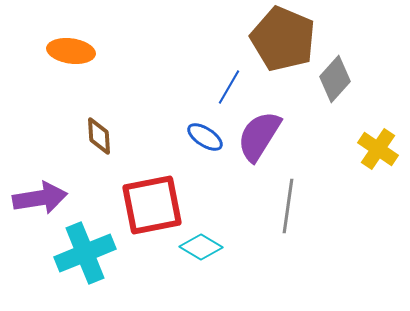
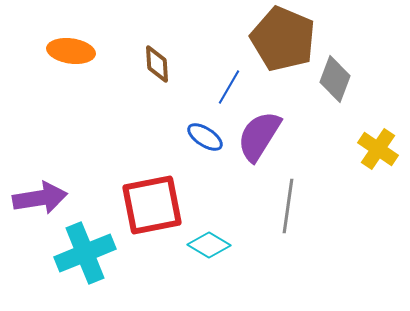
gray diamond: rotated 21 degrees counterclockwise
brown diamond: moved 58 px right, 72 px up
cyan diamond: moved 8 px right, 2 px up
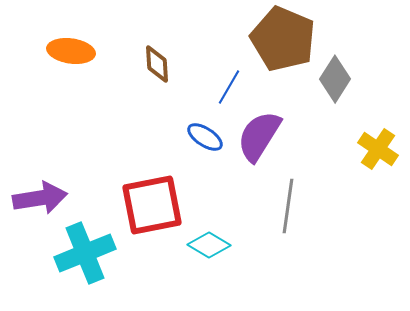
gray diamond: rotated 12 degrees clockwise
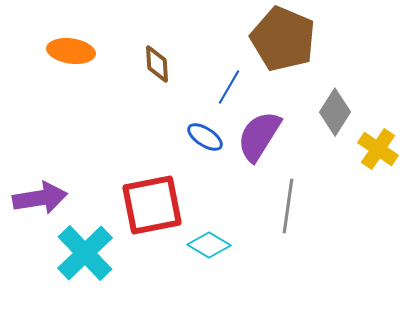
gray diamond: moved 33 px down
cyan cross: rotated 22 degrees counterclockwise
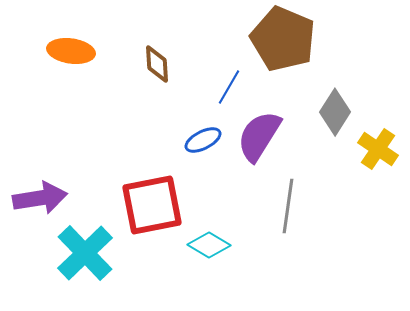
blue ellipse: moved 2 px left, 3 px down; rotated 60 degrees counterclockwise
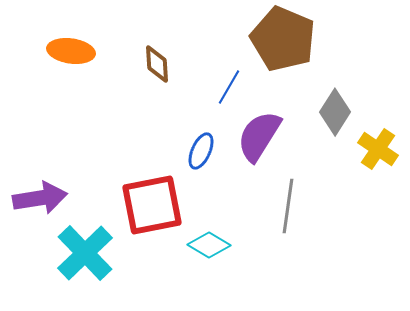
blue ellipse: moved 2 px left, 11 px down; rotated 39 degrees counterclockwise
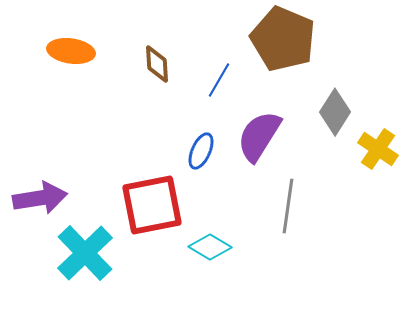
blue line: moved 10 px left, 7 px up
cyan diamond: moved 1 px right, 2 px down
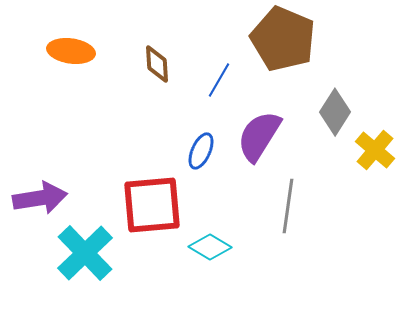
yellow cross: moved 3 px left, 1 px down; rotated 6 degrees clockwise
red square: rotated 6 degrees clockwise
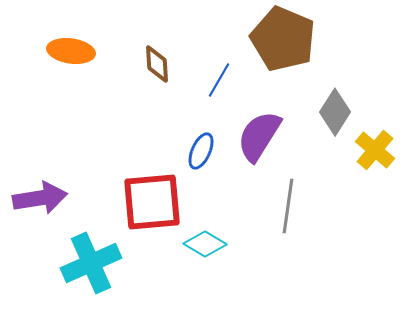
red square: moved 3 px up
cyan diamond: moved 5 px left, 3 px up
cyan cross: moved 6 px right, 10 px down; rotated 20 degrees clockwise
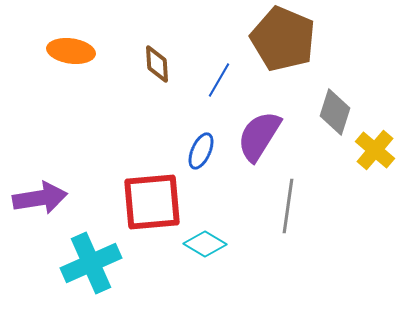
gray diamond: rotated 15 degrees counterclockwise
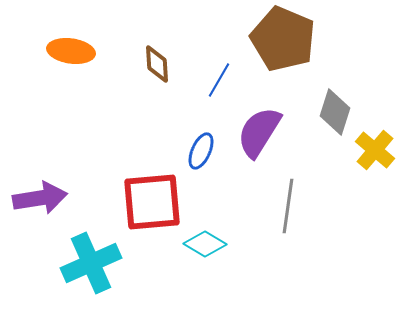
purple semicircle: moved 4 px up
